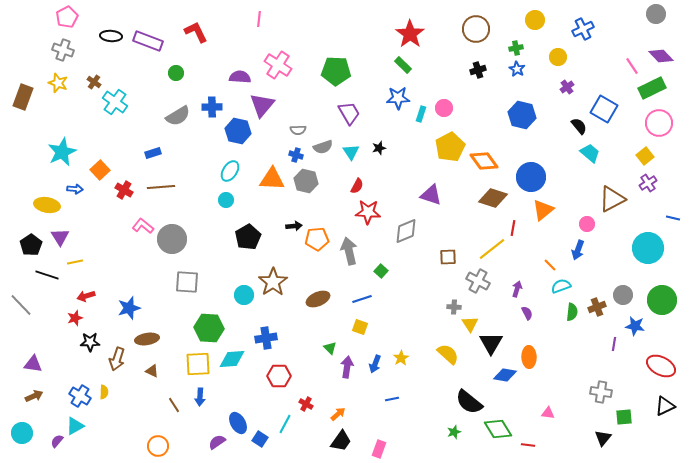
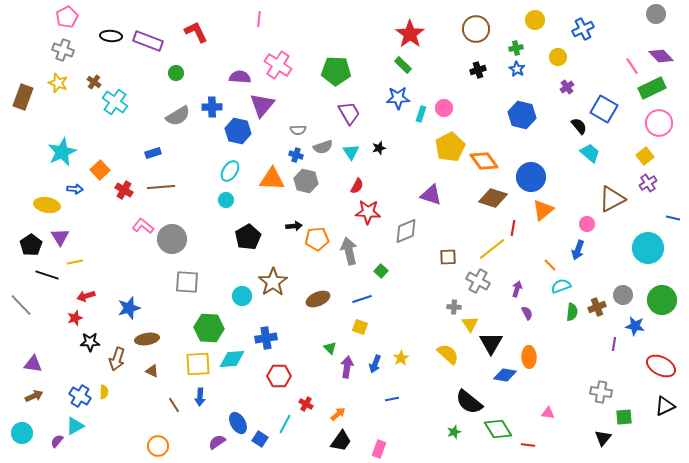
cyan circle at (244, 295): moved 2 px left, 1 px down
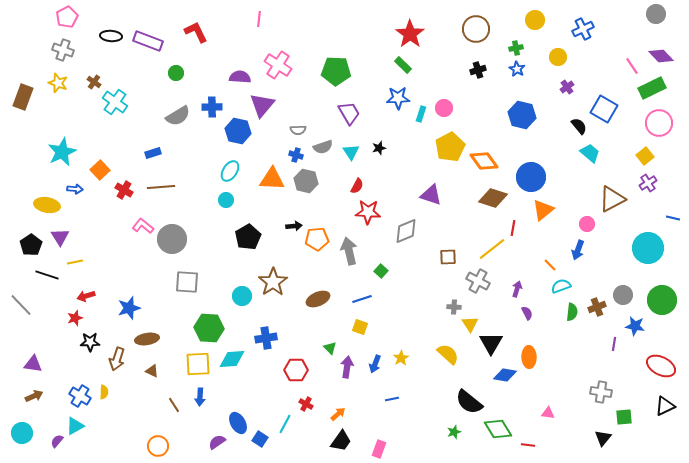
red hexagon at (279, 376): moved 17 px right, 6 px up
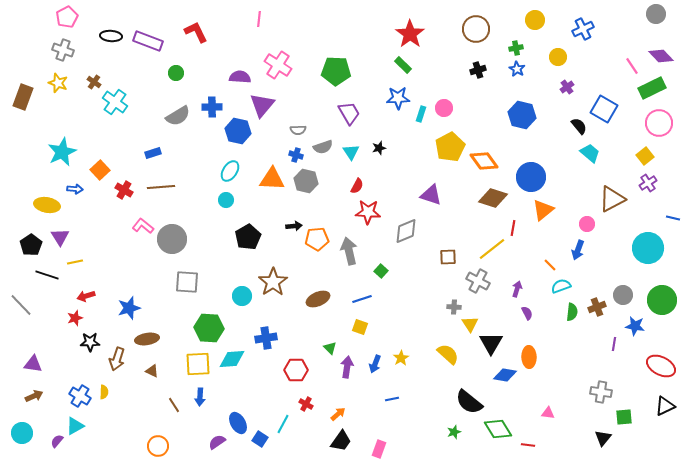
cyan line at (285, 424): moved 2 px left
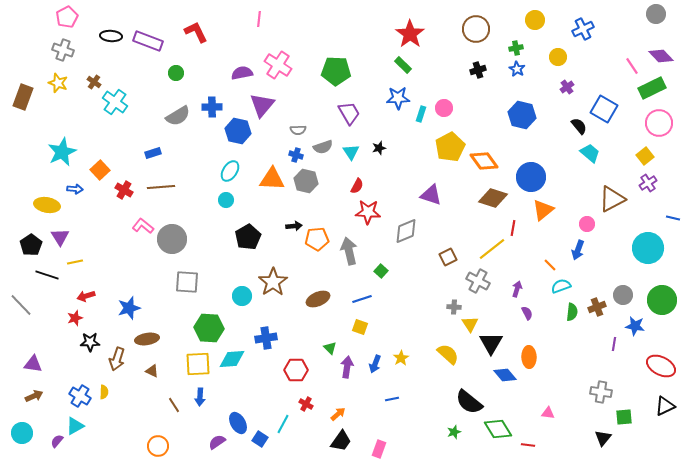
purple semicircle at (240, 77): moved 2 px right, 4 px up; rotated 15 degrees counterclockwise
brown square at (448, 257): rotated 24 degrees counterclockwise
blue diamond at (505, 375): rotated 40 degrees clockwise
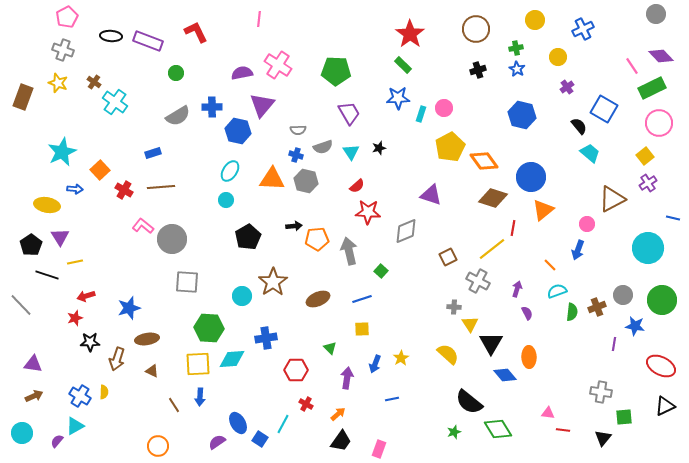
red semicircle at (357, 186): rotated 21 degrees clockwise
cyan semicircle at (561, 286): moved 4 px left, 5 px down
yellow square at (360, 327): moved 2 px right, 2 px down; rotated 21 degrees counterclockwise
purple arrow at (347, 367): moved 11 px down
red line at (528, 445): moved 35 px right, 15 px up
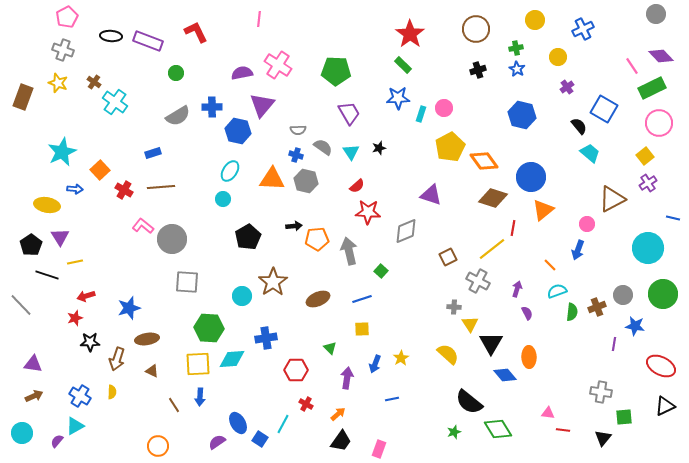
gray semicircle at (323, 147): rotated 126 degrees counterclockwise
cyan circle at (226, 200): moved 3 px left, 1 px up
green circle at (662, 300): moved 1 px right, 6 px up
yellow semicircle at (104, 392): moved 8 px right
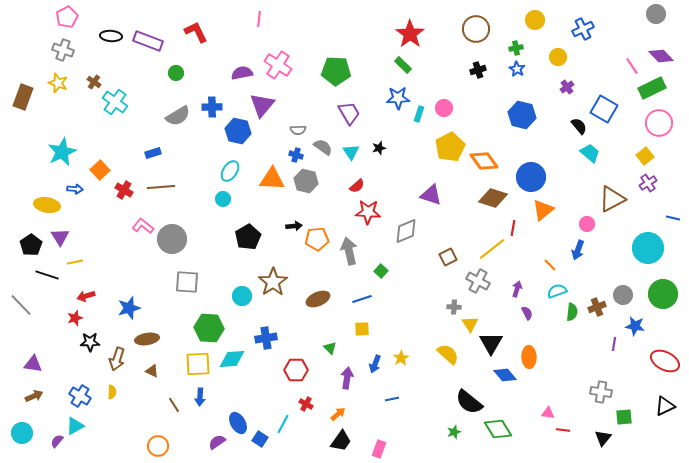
cyan rectangle at (421, 114): moved 2 px left
red ellipse at (661, 366): moved 4 px right, 5 px up
